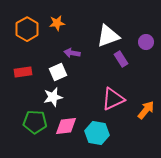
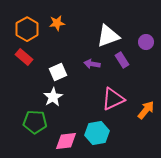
purple arrow: moved 20 px right, 11 px down
purple rectangle: moved 1 px right, 1 px down
red rectangle: moved 1 px right, 15 px up; rotated 48 degrees clockwise
white star: rotated 18 degrees counterclockwise
pink diamond: moved 15 px down
cyan hexagon: rotated 20 degrees counterclockwise
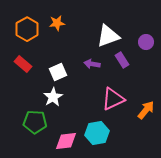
red rectangle: moved 1 px left, 7 px down
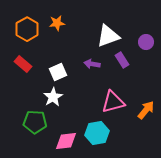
pink triangle: moved 3 px down; rotated 10 degrees clockwise
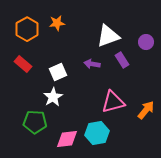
pink diamond: moved 1 px right, 2 px up
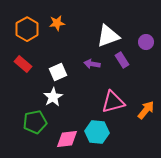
green pentagon: rotated 15 degrees counterclockwise
cyan hexagon: moved 1 px up; rotated 15 degrees clockwise
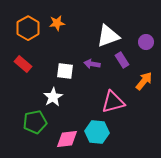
orange hexagon: moved 1 px right, 1 px up
white square: moved 7 px right, 1 px up; rotated 30 degrees clockwise
orange arrow: moved 2 px left, 29 px up
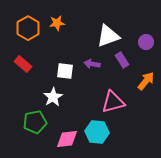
orange arrow: moved 2 px right
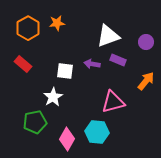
purple rectangle: moved 4 px left; rotated 35 degrees counterclockwise
pink diamond: rotated 55 degrees counterclockwise
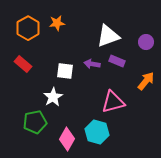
purple rectangle: moved 1 px left, 1 px down
cyan hexagon: rotated 10 degrees clockwise
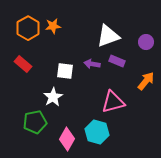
orange star: moved 4 px left, 3 px down
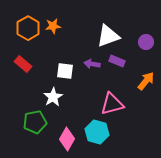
pink triangle: moved 1 px left, 2 px down
